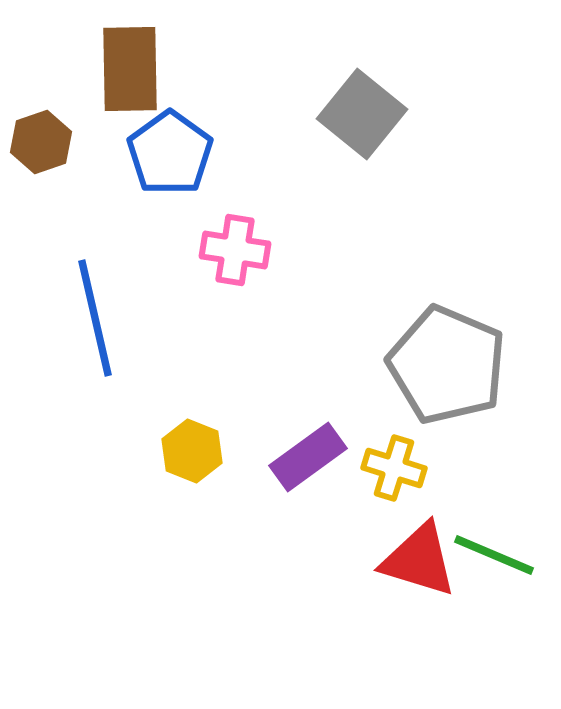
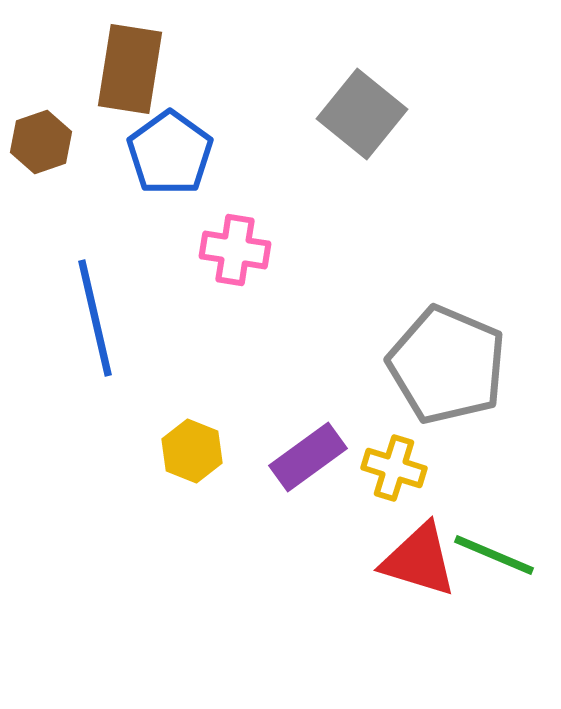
brown rectangle: rotated 10 degrees clockwise
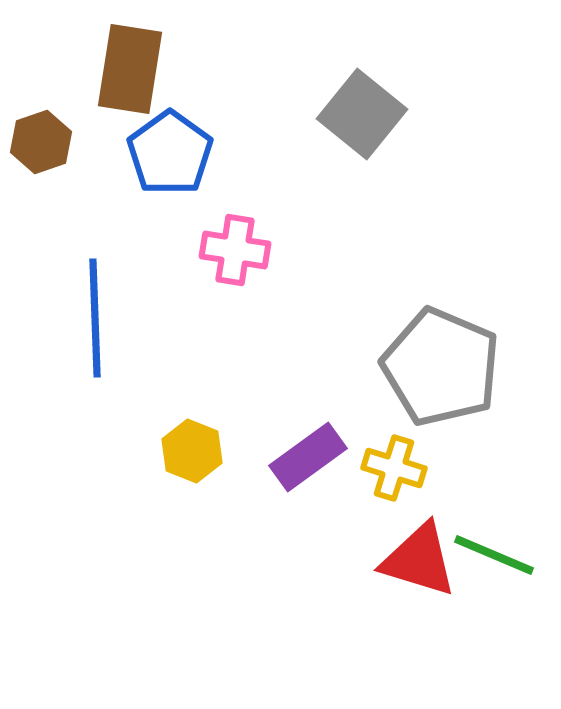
blue line: rotated 11 degrees clockwise
gray pentagon: moved 6 px left, 2 px down
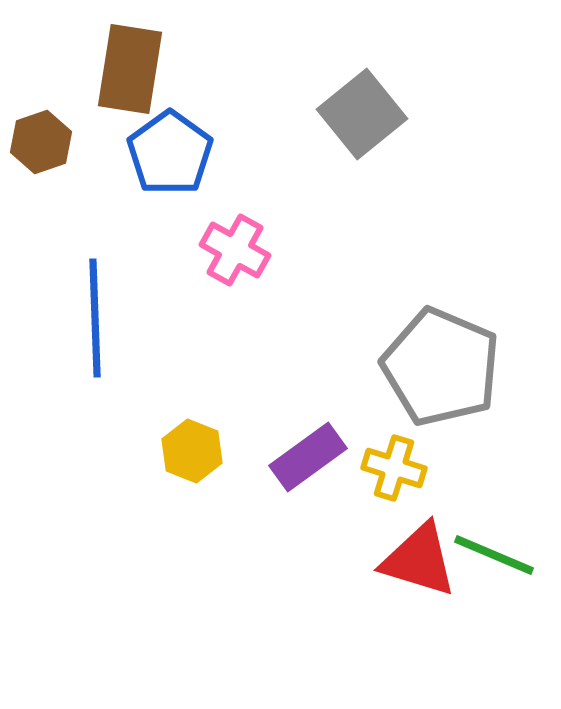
gray square: rotated 12 degrees clockwise
pink cross: rotated 20 degrees clockwise
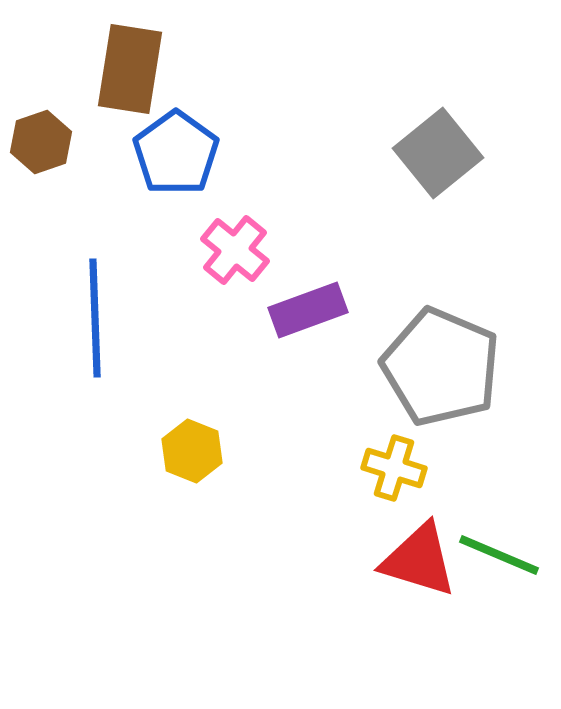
gray square: moved 76 px right, 39 px down
blue pentagon: moved 6 px right
pink cross: rotated 10 degrees clockwise
purple rectangle: moved 147 px up; rotated 16 degrees clockwise
green line: moved 5 px right
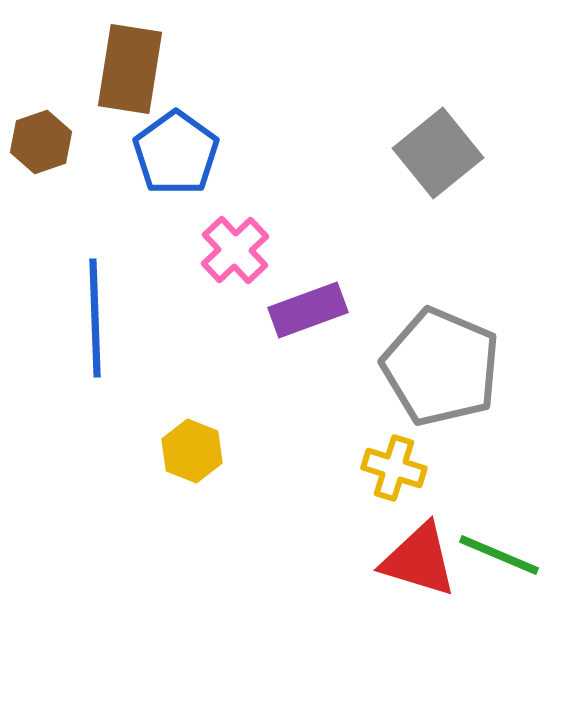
pink cross: rotated 8 degrees clockwise
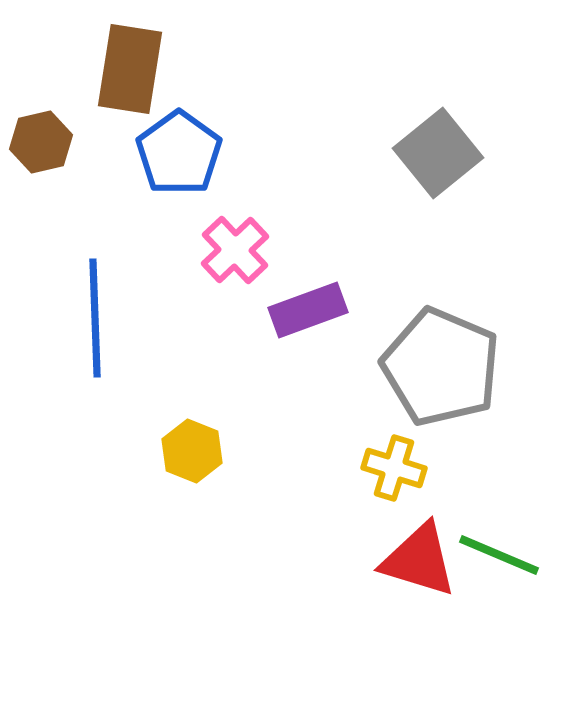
brown hexagon: rotated 6 degrees clockwise
blue pentagon: moved 3 px right
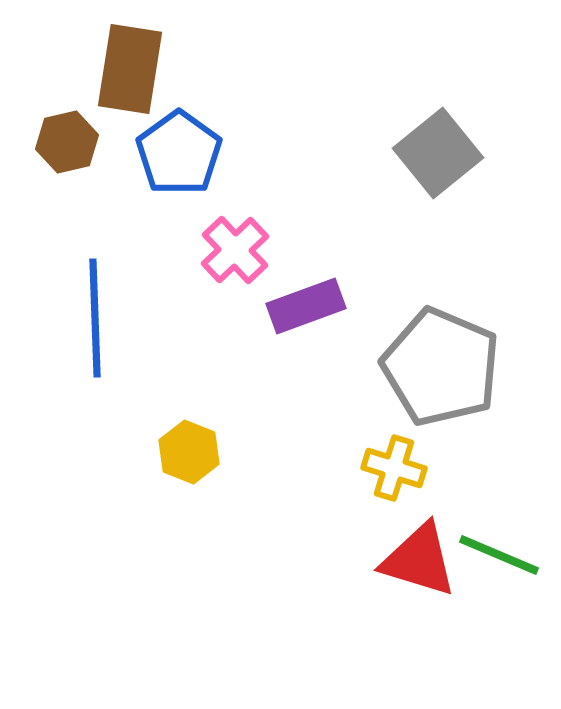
brown hexagon: moved 26 px right
purple rectangle: moved 2 px left, 4 px up
yellow hexagon: moved 3 px left, 1 px down
